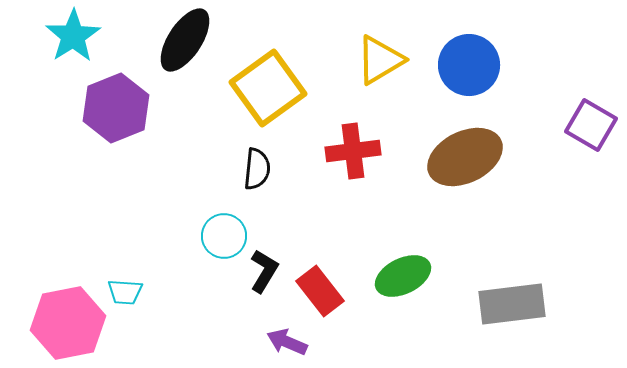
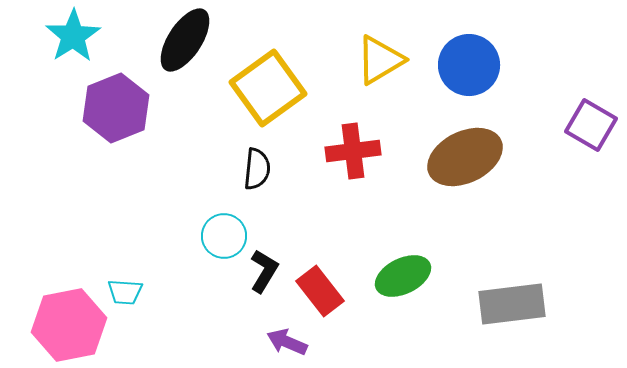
pink hexagon: moved 1 px right, 2 px down
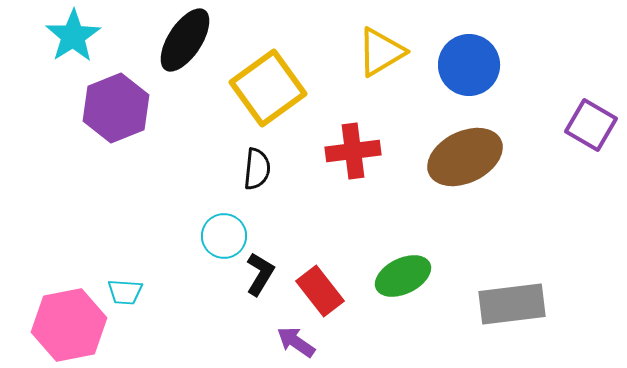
yellow triangle: moved 1 px right, 8 px up
black L-shape: moved 4 px left, 3 px down
purple arrow: moved 9 px right; rotated 12 degrees clockwise
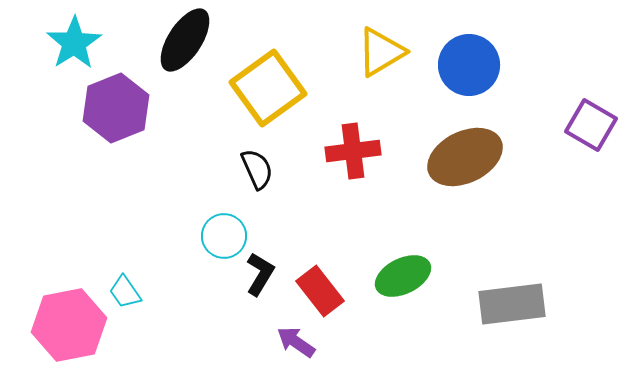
cyan star: moved 1 px right, 7 px down
black semicircle: rotated 30 degrees counterclockwise
cyan trapezoid: rotated 51 degrees clockwise
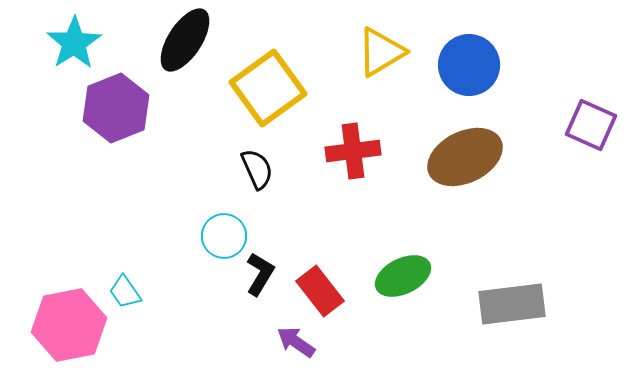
purple square: rotated 6 degrees counterclockwise
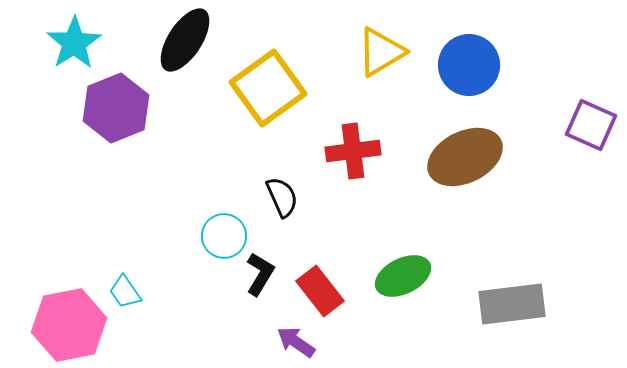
black semicircle: moved 25 px right, 28 px down
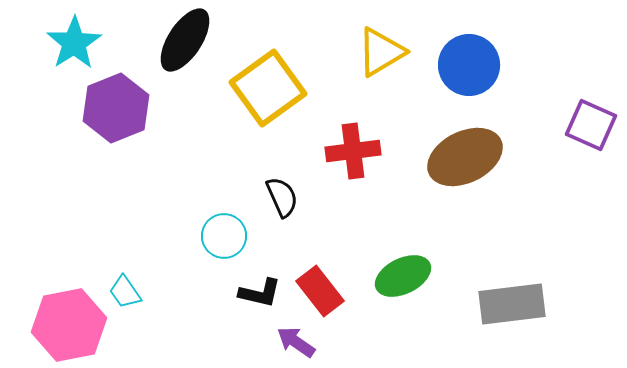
black L-shape: moved 19 px down; rotated 72 degrees clockwise
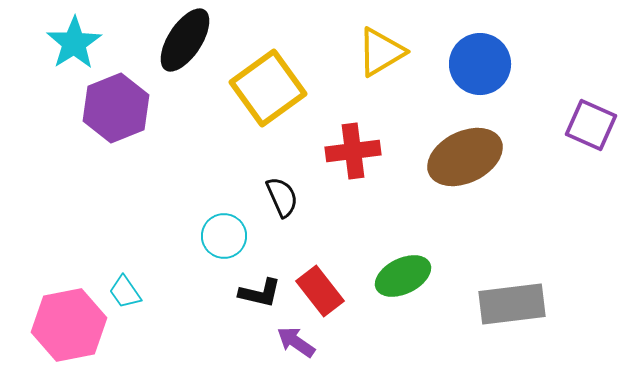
blue circle: moved 11 px right, 1 px up
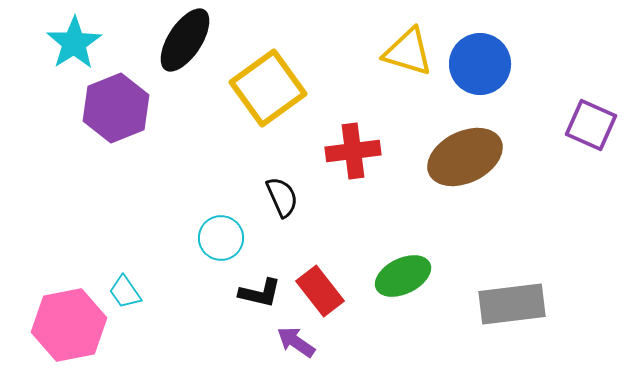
yellow triangle: moved 27 px right; rotated 48 degrees clockwise
cyan circle: moved 3 px left, 2 px down
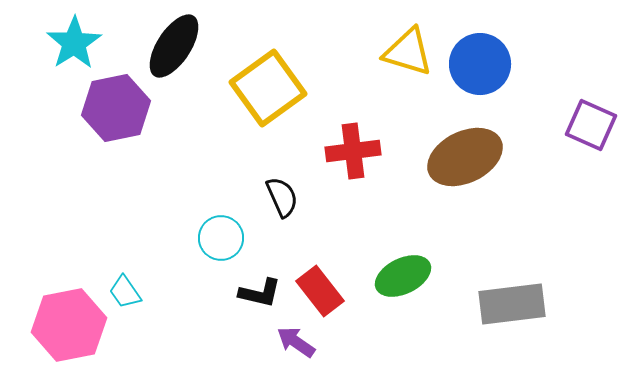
black ellipse: moved 11 px left, 6 px down
purple hexagon: rotated 10 degrees clockwise
